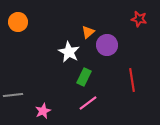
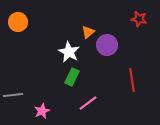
green rectangle: moved 12 px left
pink star: moved 1 px left
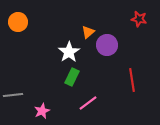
white star: rotated 10 degrees clockwise
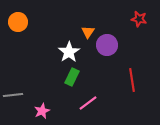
orange triangle: rotated 16 degrees counterclockwise
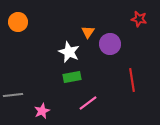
purple circle: moved 3 px right, 1 px up
white star: rotated 15 degrees counterclockwise
green rectangle: rotated 54 degrees clockwise
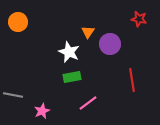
gray line: rotated 18 degrees clockwise
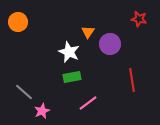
gray line: moved 11 px right, 3 px up; rotated 30 degrees clockwise
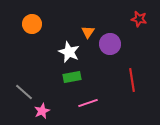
orange circle: moved 14 px right, 2 px down
pink line: rotated 18 degrees clockwise
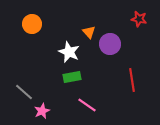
orange triangle: moved 1 px right; rotated 16 degrees counterclockwise
pink line: moved 1 px left, 2 px down; rotated 54 degrees clockwise
